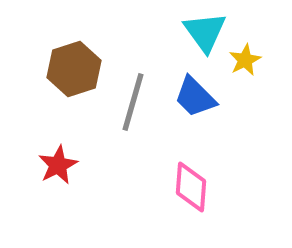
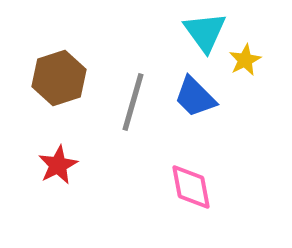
brown hexagon: moved 15 px left, 9 px down
pink diamond: rotated 15 degrees counterclockwise
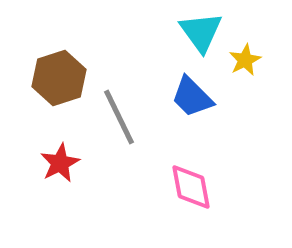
cyan triangle: moved 4 px left
blue trapezoid: moved 3 px left
gray line: moved 14 px left, 15 px down; rotated 42 degrees counterclockwise
red star: moved 2 px right, 2 px up
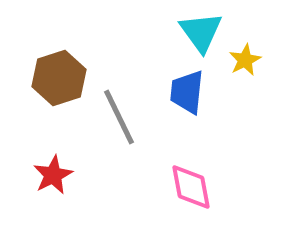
blue trapezoid: moved 5 px left, 5 px up; rotated 51 degrees clockwise
red star: moved 7 px left, 12 px down
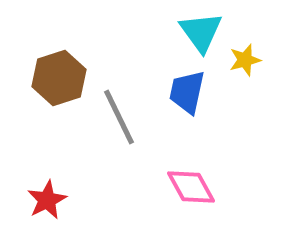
yellow star: rotated 12 degrees clockwise
blue trapezoid: rotated 6 degrees clockwise
red star: moved 6 px left, 25 px down
pink diamond: rotated 18 degrees counterclockwise
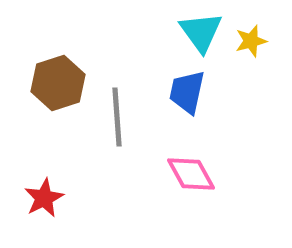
yellow star: moved 6 px right, 19 px up
brown hexagon: moved 1 px left, 5 px down
gray line: moved 2 px left; rotated 22 degrees clockwise
pink diamond: moved 13 px up
red star: moved 3 px left, 2 px up
